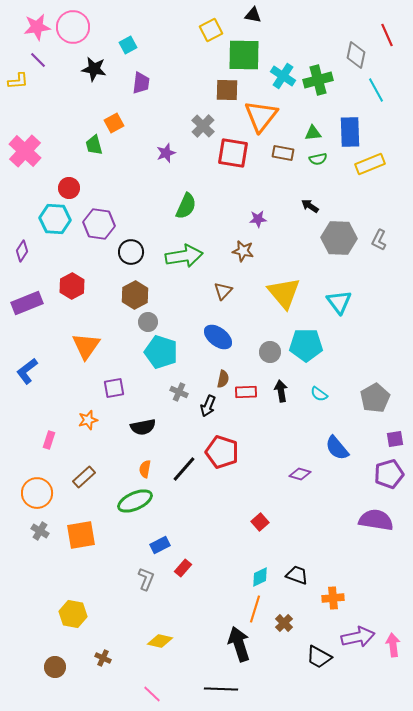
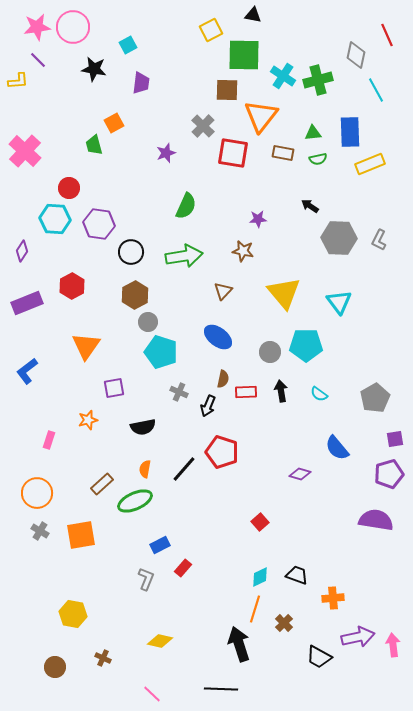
brown rectangle at (84, 477): moved 18 px right, 7 px down
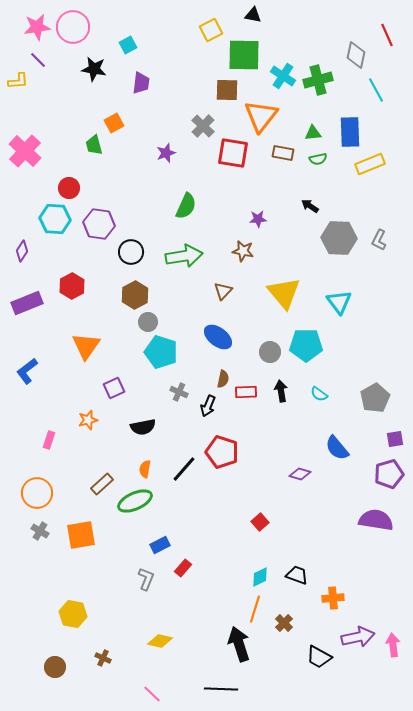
purple square at (114, 388): rotated 15 degrees counterclockwise
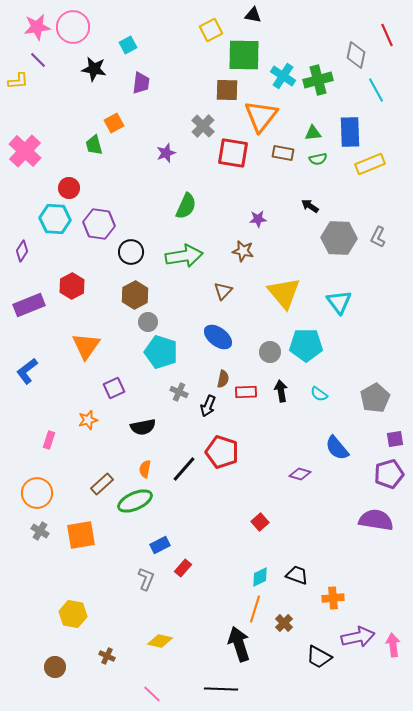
gray L-shape at (379, 240): moved 1 px left, 3 px up
purple rectangle at (27, 303): moved 2 px right, 2 px down
brown cross at (103, 658): moved 4 px right, 2 px up
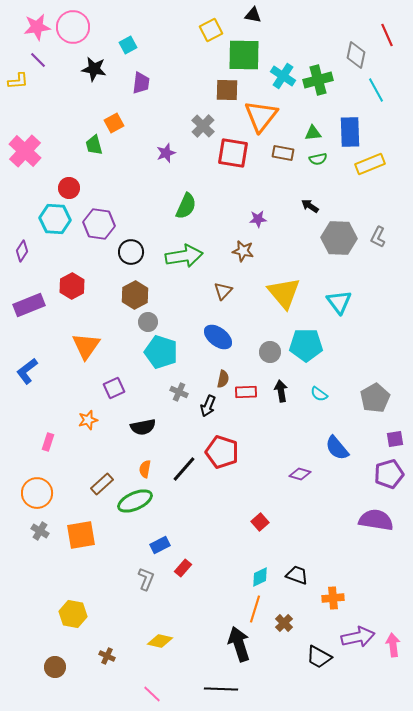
pink rectangle at (49, 440): moved 1 px left, 2 px down
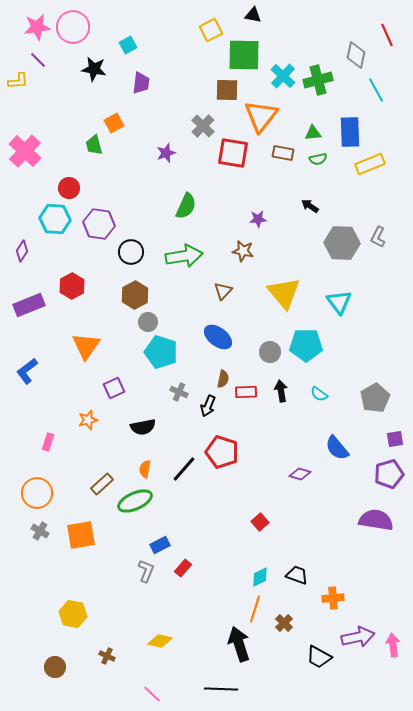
cyan cross at (283, 76): rotated 10 degrees clockwise
gray hexagon at (339, 238): moved 3 px right, 5 px down
gray L-shape at (146, 579): moved 8 px up
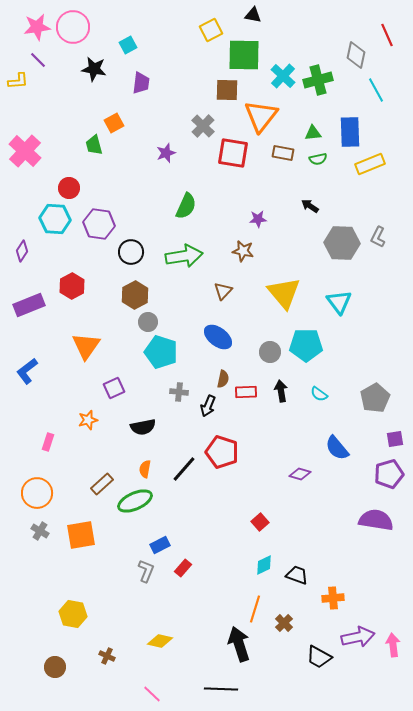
gray cross at (179, 392): rotated 18 degrees counterclockwise
cyan diamond at (260, 577): moved 4 px right, 12 px up
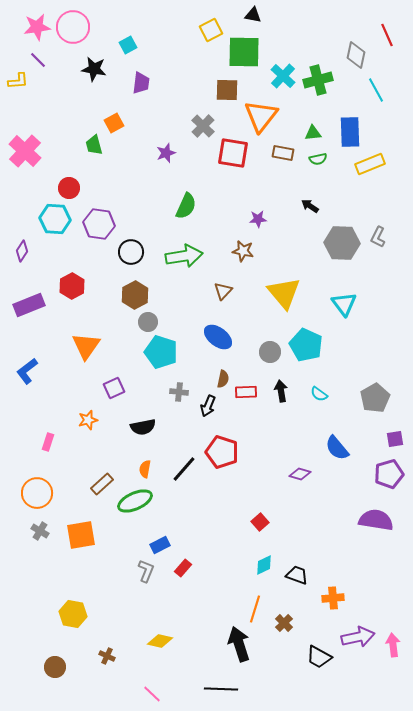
green square at (244, 55): moved 3 px up
cyan triangle at (339, 302): moved 5 px right, 2 px down
cyan pentagon at (306, 345): rotated 24 degrees clockwise
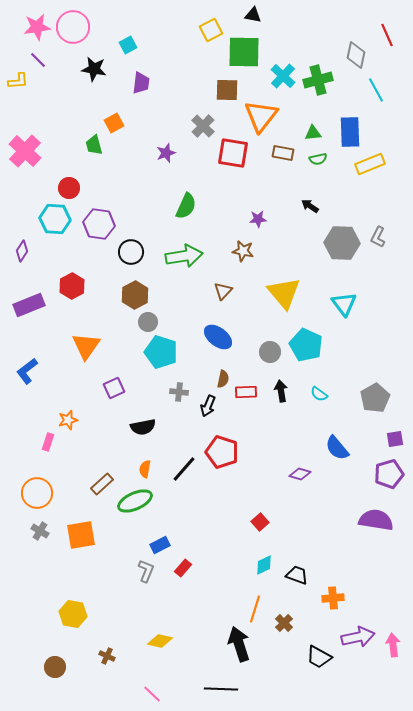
orange star at (88, 420): moved 20 px left
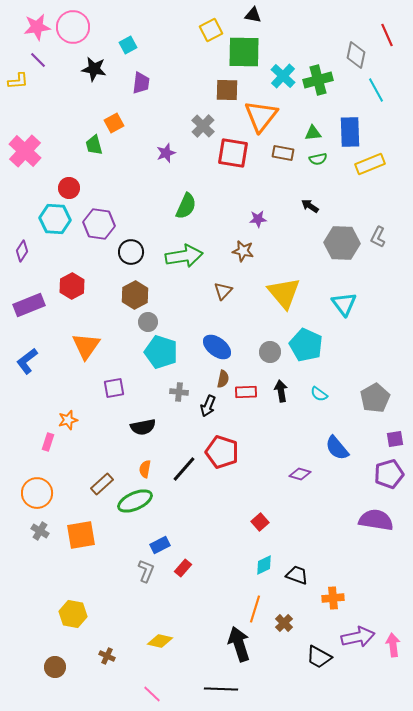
blue ellipse at (218, 337): moved 1 px left, 10 px down
blue L-shape at (27, 371): moved 10 px up
purple square at (114, 388): rotated 15 degrees clockwise
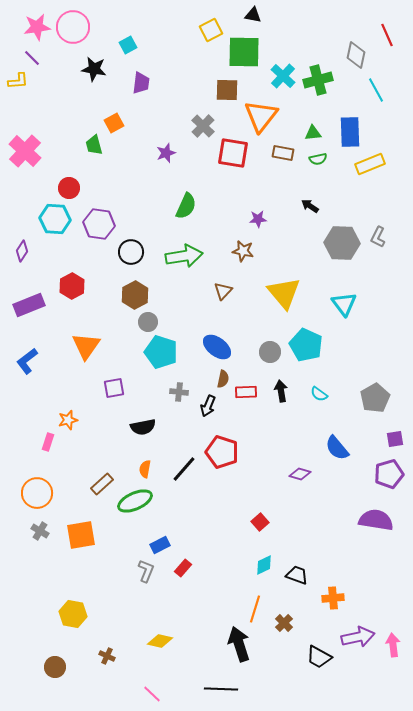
purple line at (38, 60): moved 6 px left, 2 px up
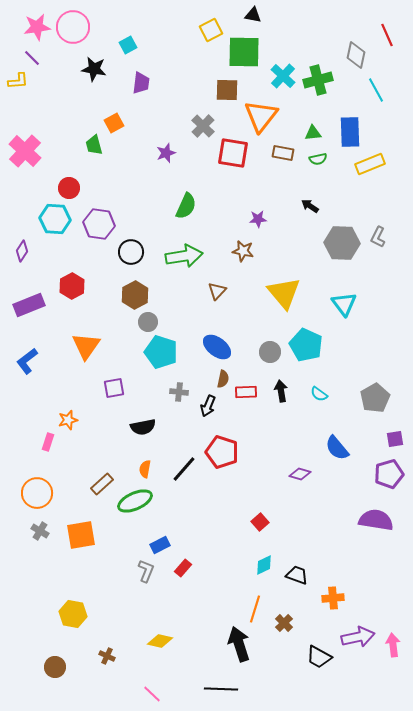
brown triangle at (223, 291): moved 6 px left
